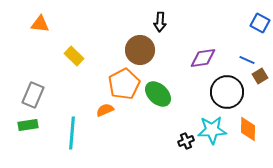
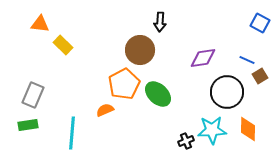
yellow rectangle: moved 11 px left, 11 px up
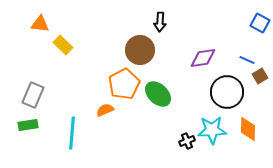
black cross: moved 1 px right
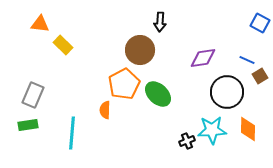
orange semicircle: rotated 66 degrees counterclockwise
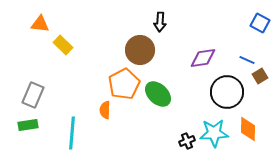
cyan star: moved 2 px right, 3 px down
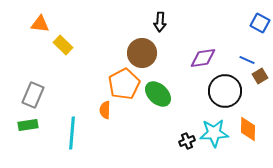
brown circle: moved 2 px right, 3 px down
black circle: moved 2 px left, 1 px up
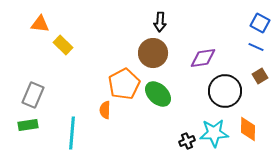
brown circle: moved 11 px right
blue line: moved 9 px right, 13 px up
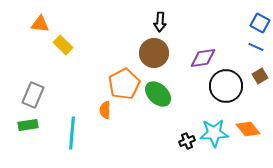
brown circle: moved 1 px right
black circle: moved 1 px right, 5 px up
orange diamond: rotated 40 degrees counterclockwise
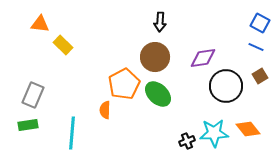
brown circle: moved 1 px right, 4 px down
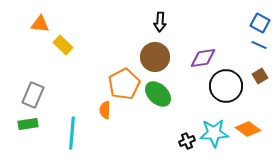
blue line: moved 3 px right, 2 px up
green rectangle: moved 1 px up
orange diamond: rotated 15 degrees counterclockwise
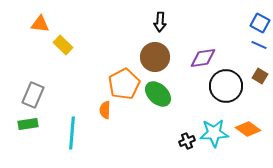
brown square: rotated 28 degrees counterclockwise
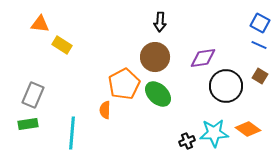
yellow rectangle: moved 1 px left; rotated 12 degrees counterclockwise
